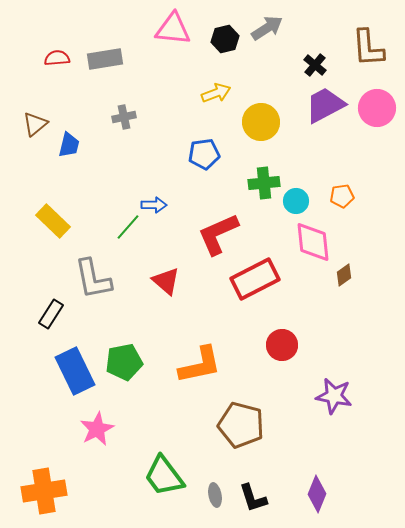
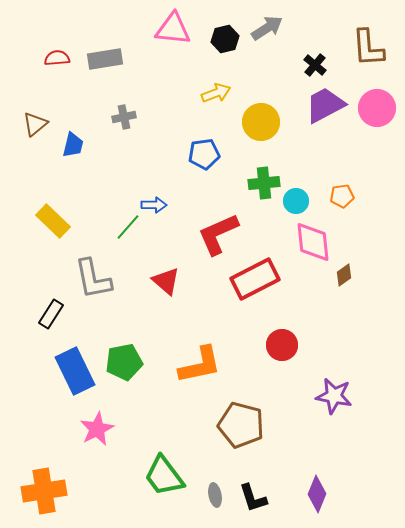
blue trapezoid: moved 4 px right
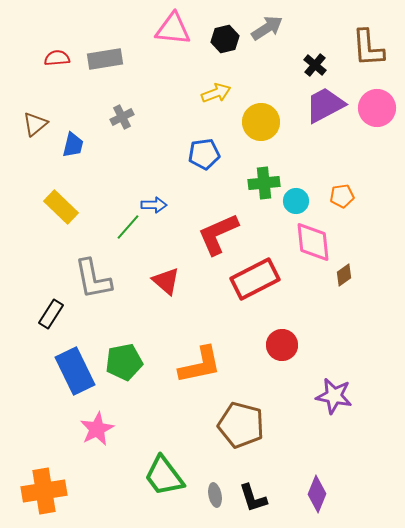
gray cross: moved 2 px left; rotated 15 degrees counterclockwise
yellow rectangle: moved 8 px right, 14 px up
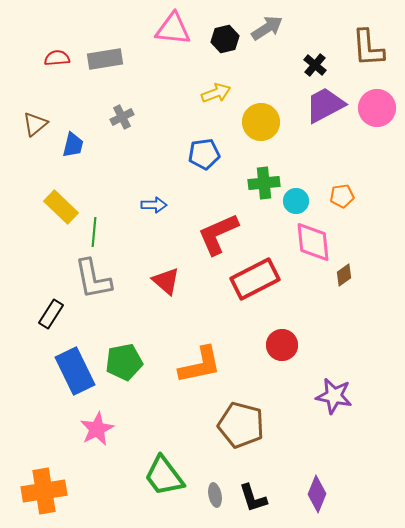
green line: moved 34 px left, 5 px down; rotated 36 degrees counterclockwise
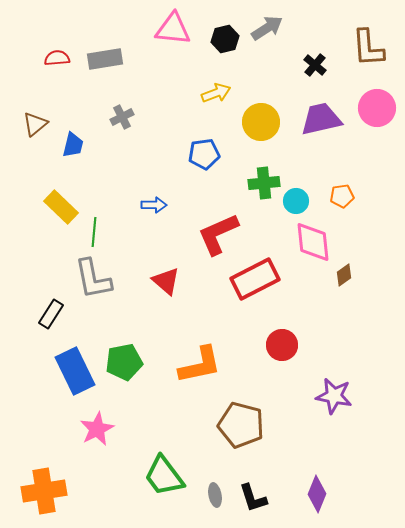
purple trapezoid: moved 4 px left, 14 px down; rotated 15 degrees clockwise
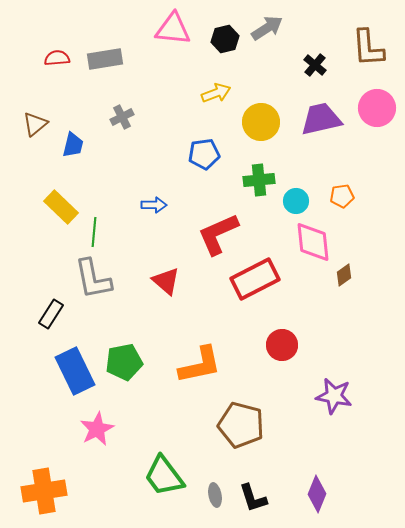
green cross: moved 5 px left, 3 px up
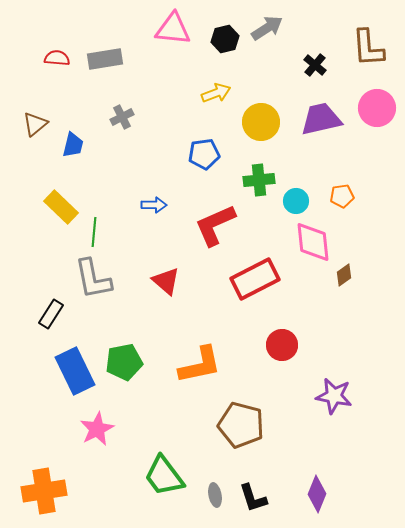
red semicircle: rotated 10 degrees clockwise
red L-shape: moved 3 px left, 9 px up
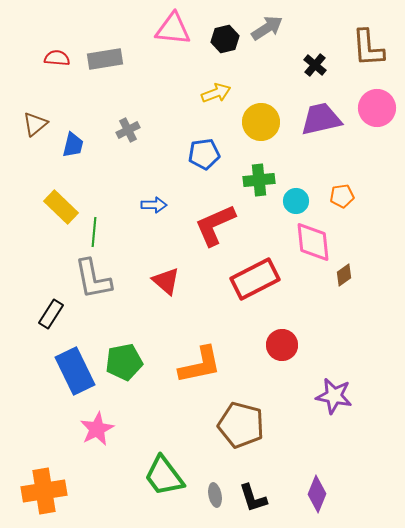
gray cross: moved 6 px right, 13 px down
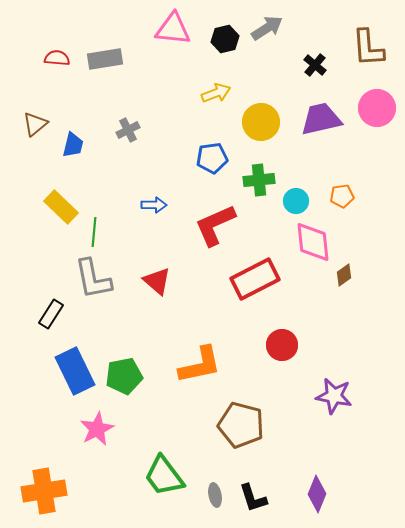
blue pentagon: moved 8 px right, 4 px down
red triangle: moved 9 px left
green pentagon: moved 14 px down
